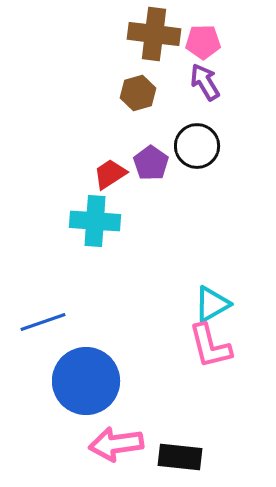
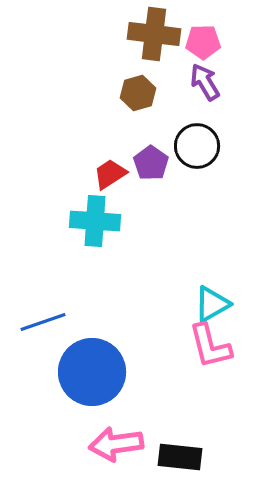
blue circle: moved 6 px right, 9 px up
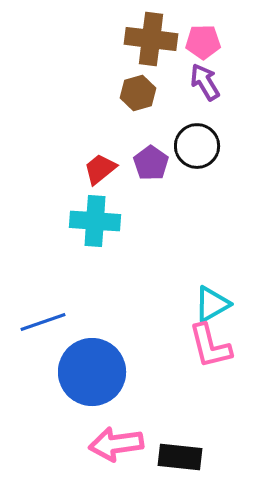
brown cross: moved 3 px left, 5 px down
red trapezoid: moved 10 px left, 5 px up; rotated 6 degrees counterclockwise
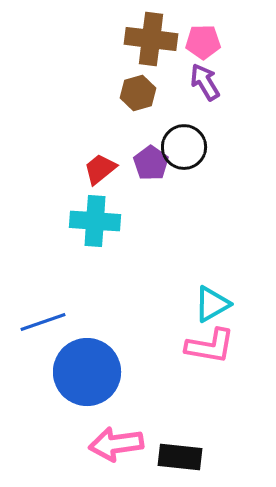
black circle: moved 13 px left, 1 px down
pink L-shape: rotated 66 degrees counterclockwise
blue circle: moved 5 px left
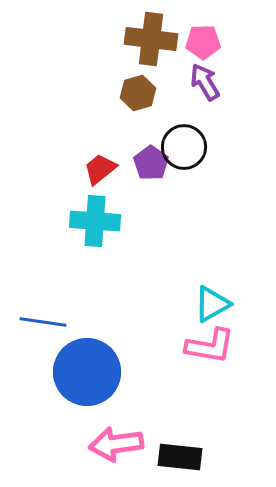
blue line: rotated 27 degrees clockwise
